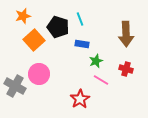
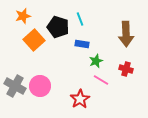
pink circle: moved 1 px right, 12 px down
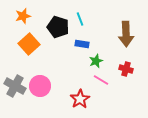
orange square: moved 5 px left, 4 px down
